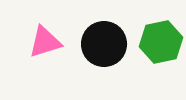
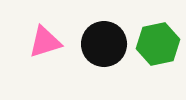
green hexagon: moved 3 px left, 2 px down
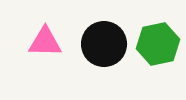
pink triangle: rotated 18 degrees clockwise
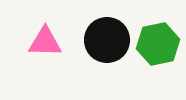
black circle: moved 3 px right, 4 px up
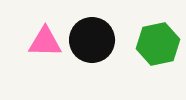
black circle: moved 15 px left
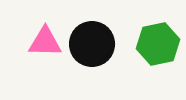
black circle: moved 4 px down
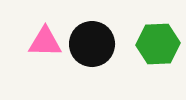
green hexagon: rotated 9 degrees clockwise
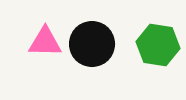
green hexagon: moved 1 px down; rotated 12 degrees clockwise
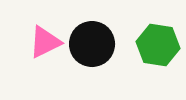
pink triangle: rotated 27 degrees counterclockwise
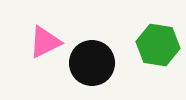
black circle: moved 19 px down
